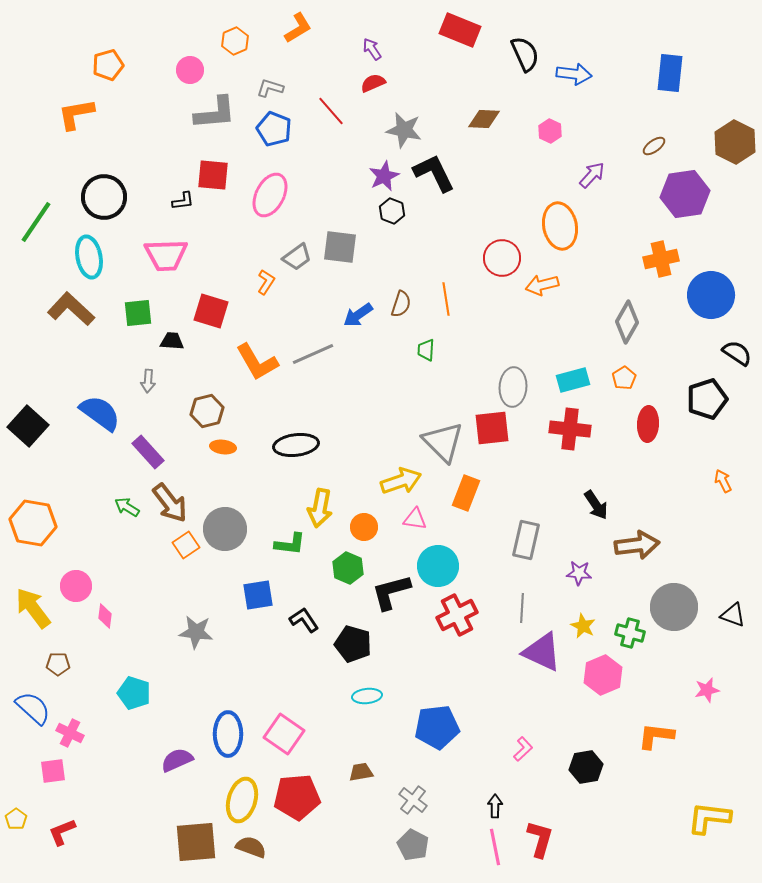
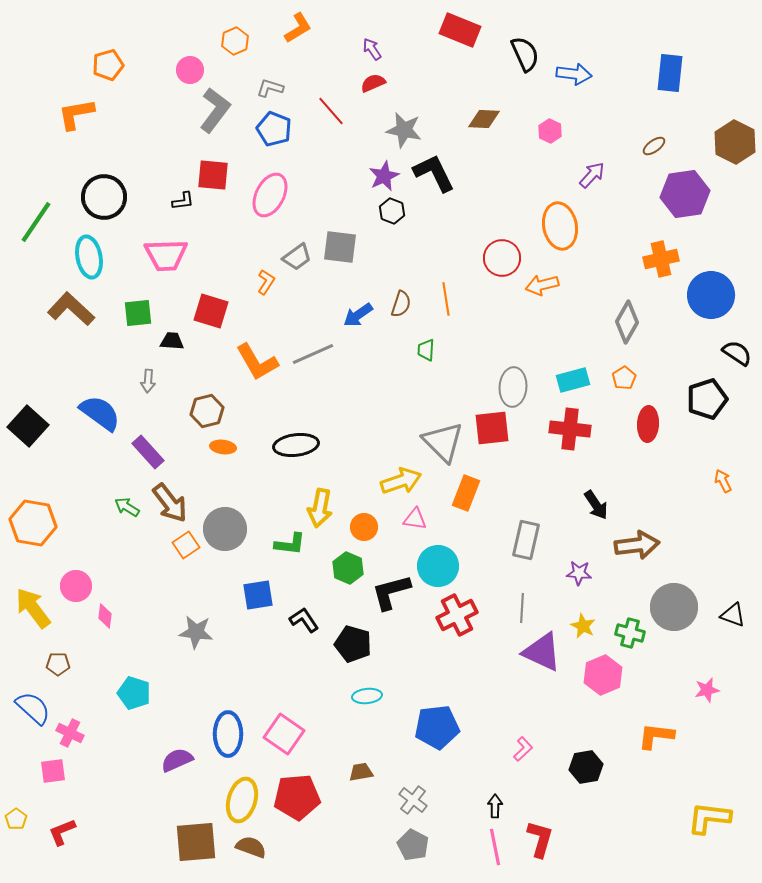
gray L-shape at (215, 113): moved 3 px up; rotated 48 degrees counterclockwise
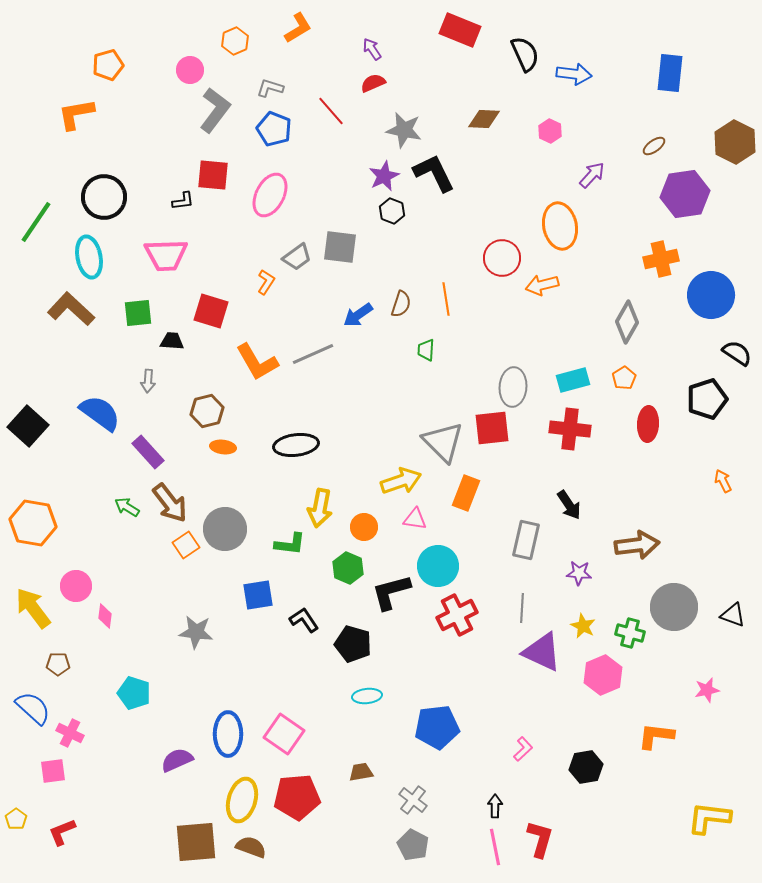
black arrow at (596, 505): moved 27 px left
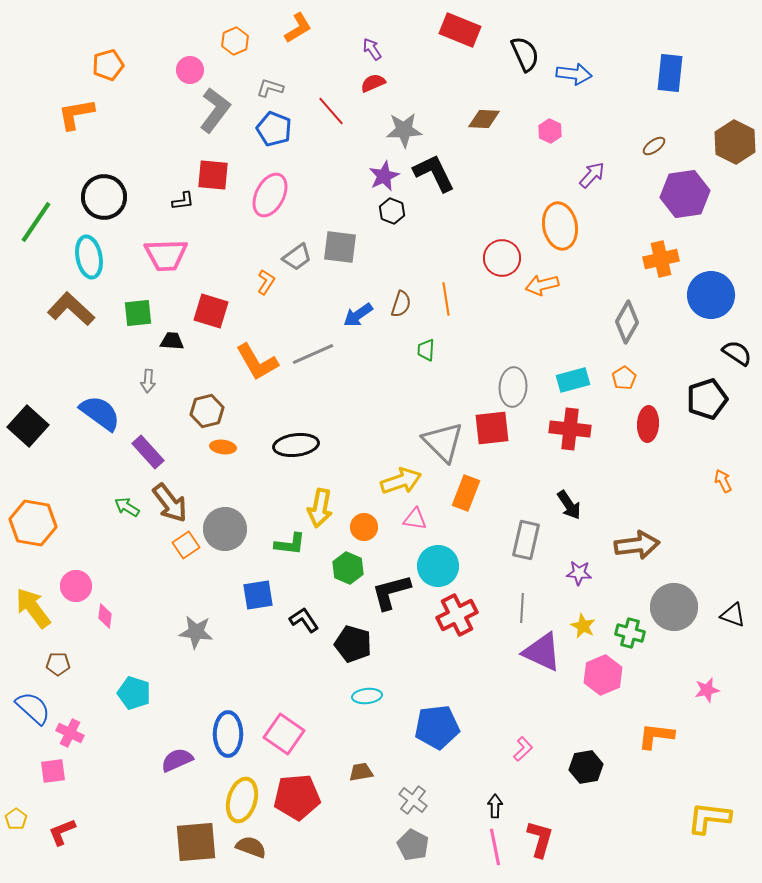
gray star at (404, 130): rotated 15 degrees counterclockwise
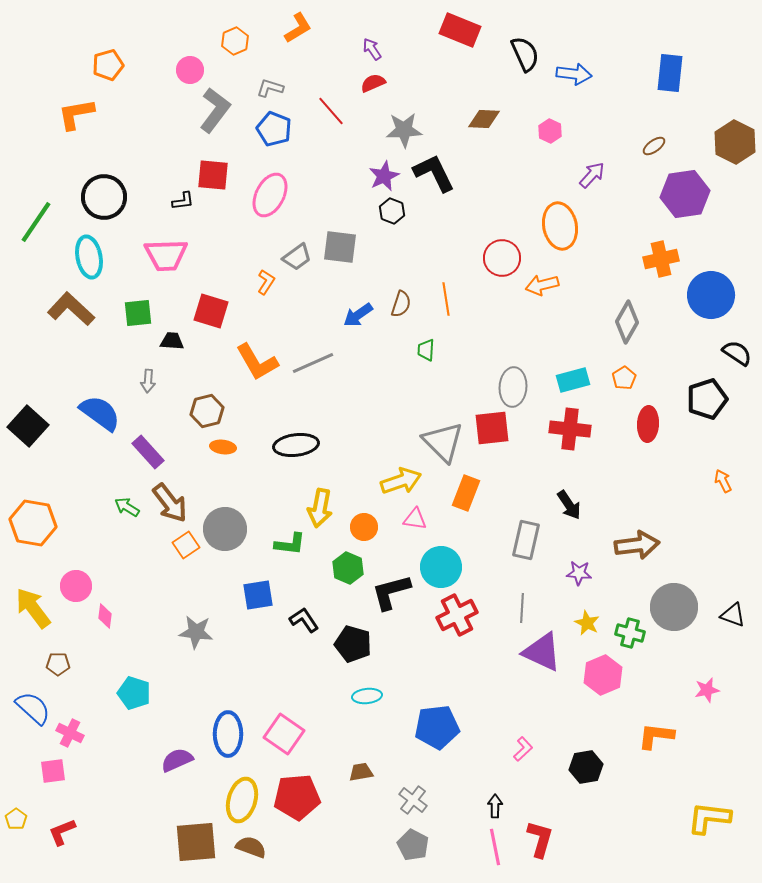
gray line at (313, 354): moved 9 px down
cyan circle at (438, 566): moved 3 px right, 1 px down
yellow star at (583, 626): moved 4 px right, 3 px up
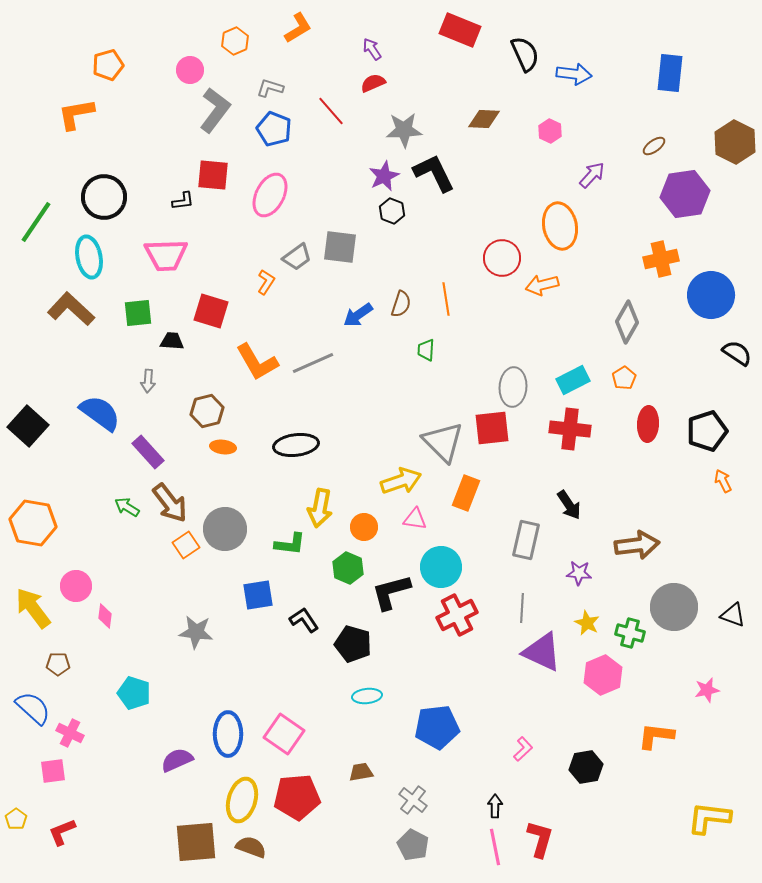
cyan rectangle at (573, 380): rotated 12 degrees counterclockwise
black pentagon at (707, 399): moved 32 px down
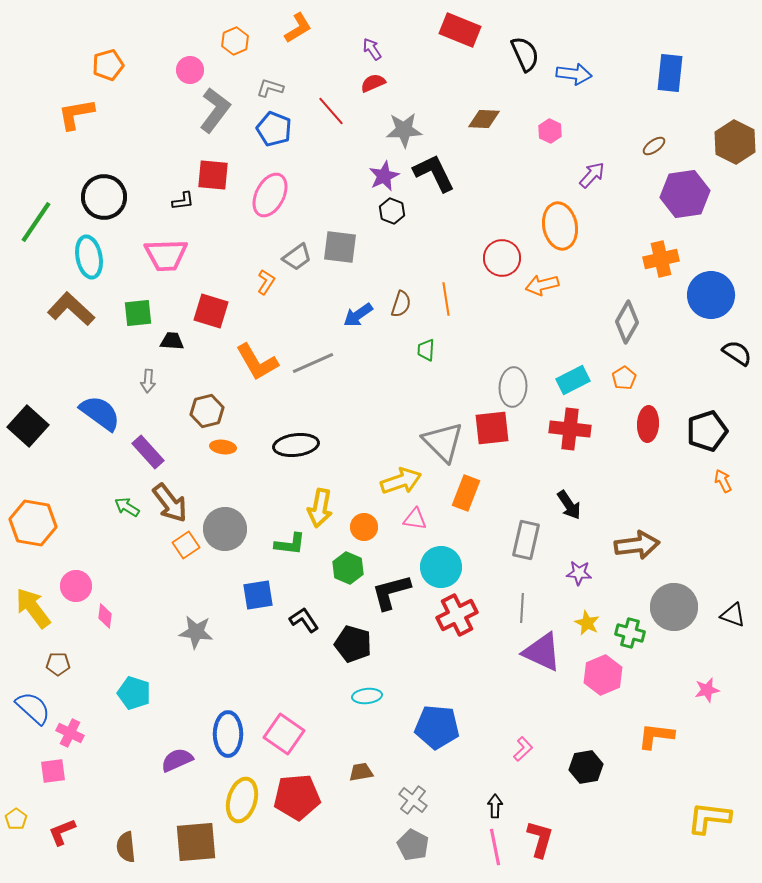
blue pentagon at (437, 727): rotated 12 degrees clockwise
brown semicircle at (251, 847): moved 125 px left; rotated 116 degrees counterclockwise
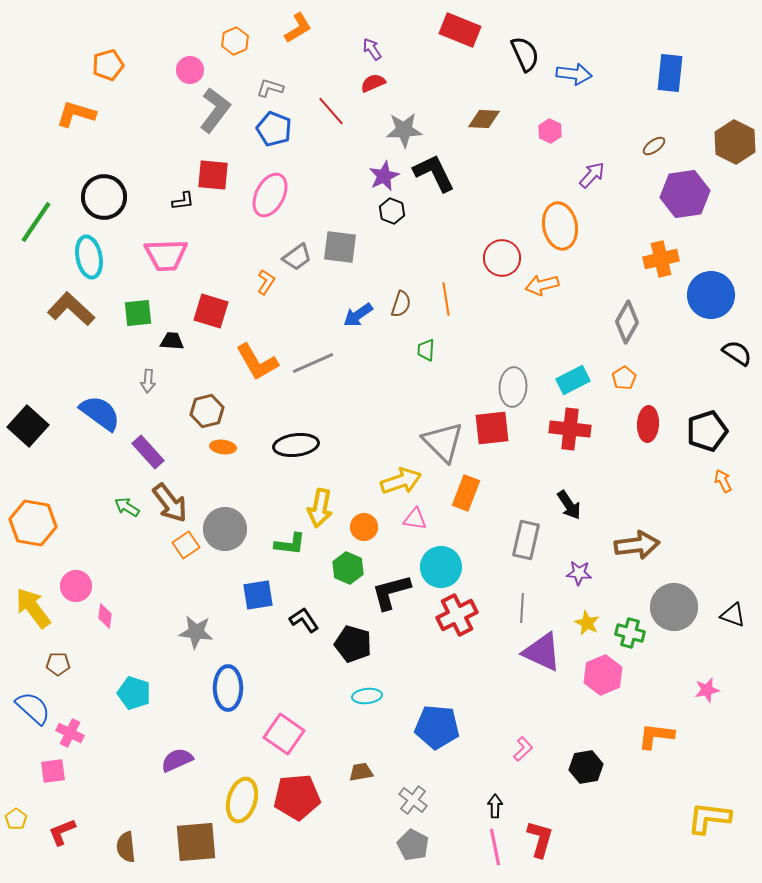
orange L-shape at (76, 114): rotated 27 degrees clockwise
blue ellipse at (228, 734): moved 46 px up
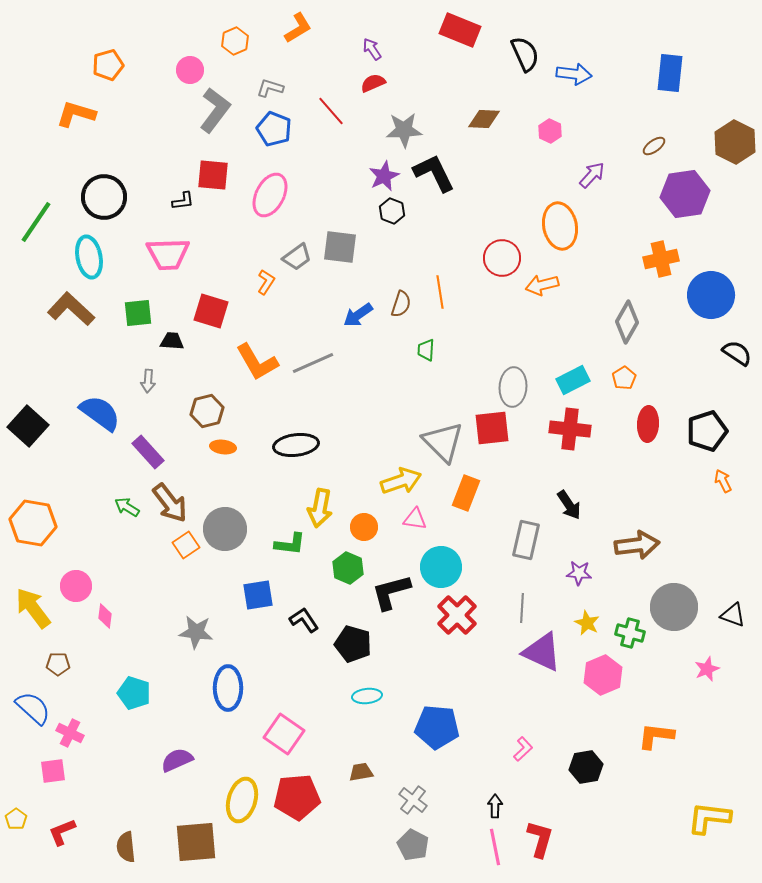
pink trapezoid at (166, 255): moved 2 px right, 1 px up
orange line at (446, 299): moved 6 px left, 7 px up
red cross at (457, 615): rotated 18 degrees counterclockwise
pink star at (707, 690): moved 21 px up; rotated 10 degrees counterclockwise
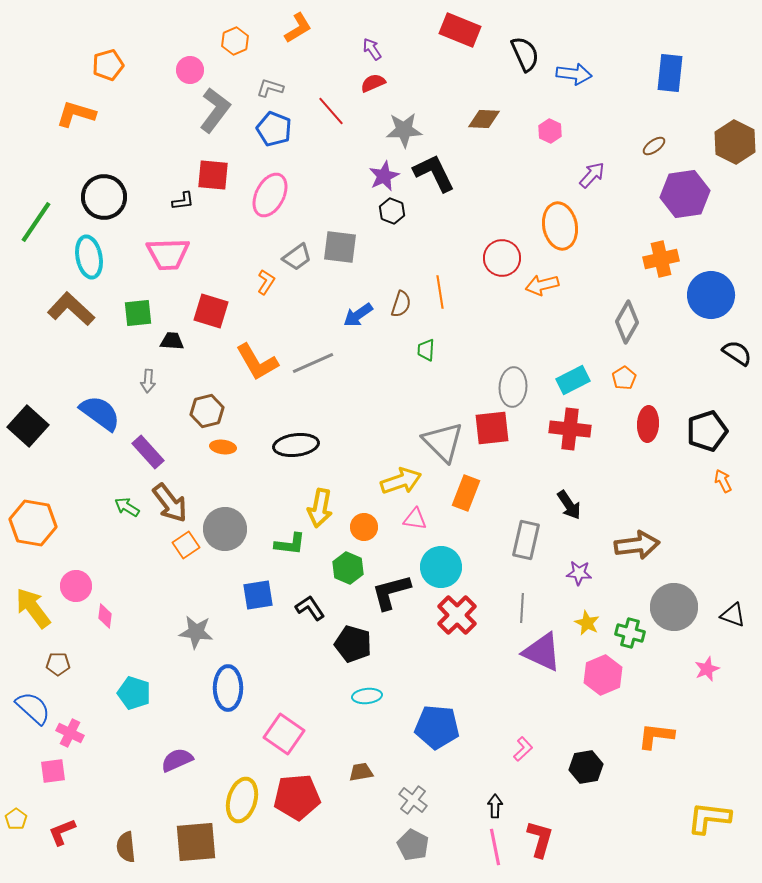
black L-shape at (304, 620): moved 6 px right, 12 px up
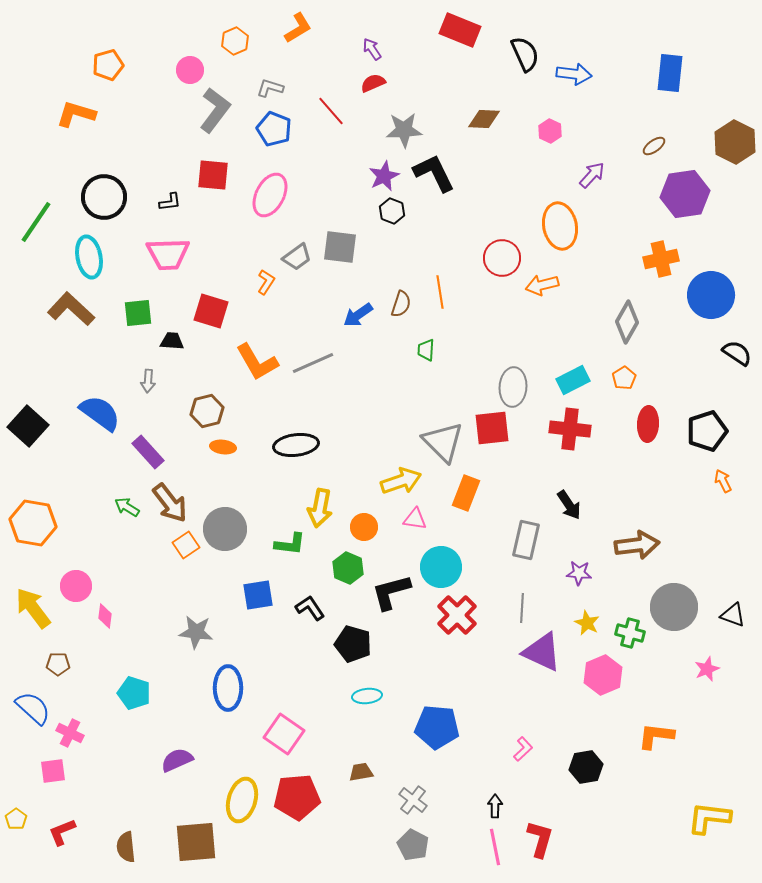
black L-shape at (183, 201): moved 13 px left, 1 px down
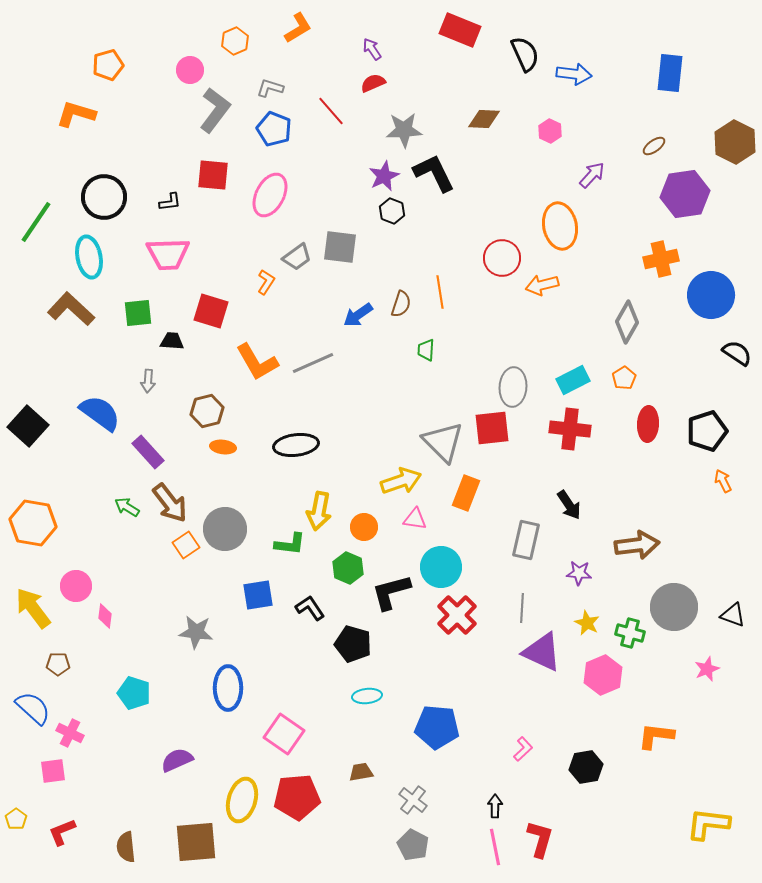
yellow arrow at (320, 508): moved 1 px left, 3 px down
yellow L-shape at (709, 818): moved 1 px left, 6 px down
